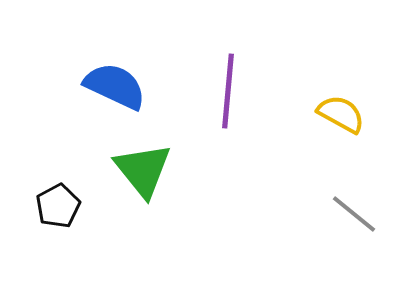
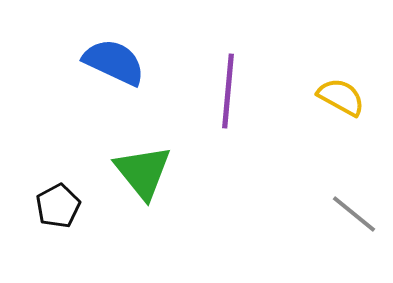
blue semicircle: moved 1 px left, 24 px up
yellow semicircle: moved 17 px up
green triangle: moved 2 px down
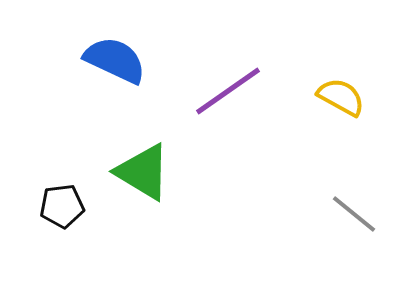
blue semicircle: moved 1 px right, 2 px up
purple line: rotated 50 degrees clockwise
green triangle: rotated 20 degrees counterclockwise
black pentagon: moved 4 px right; rotated 21 degrees clockwise
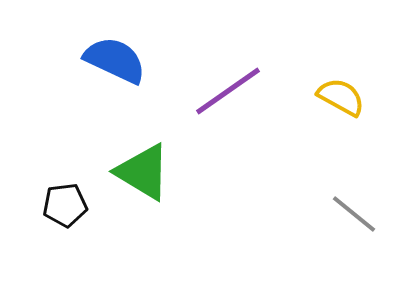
black pentagon: moved 3 px right, 1 px up
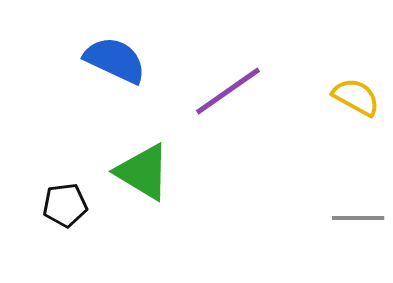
yellow semicircle: moved 15 px right
gray line: moved 4 px right, 4 px down; rotated 39 degrees counterclockwise
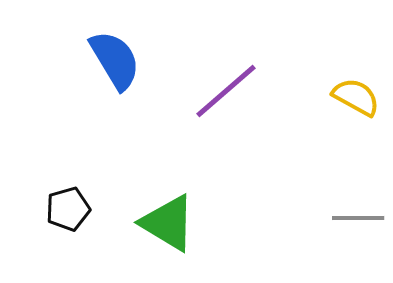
blue semicircle: rotated 34 degrees clockwise
purple line: moved 2 px left; rotated 6 degrees counterclockwise
green triangle: moved 25 px right, 51 px down
black pentagon: moved 3 px right, 4 px down; rotated 9 degrees counterclockwise
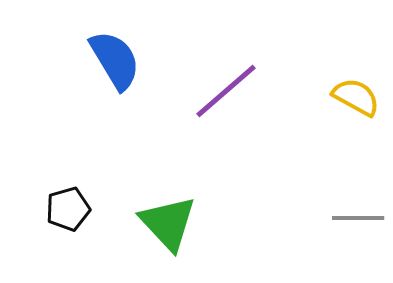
green triangle: rotated 16 degrees clockwise
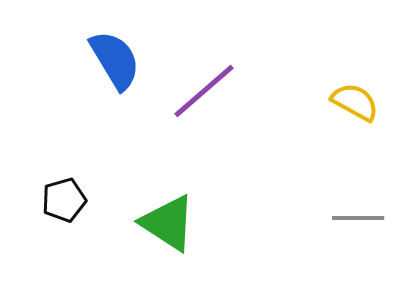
purple line: moved 22 px left
yellow semicircle: moved 1 px left, 5 px down
black pentagon: moved 4 px left, 9 px up
green triangle: rotated 14 degrees counterclockwise
